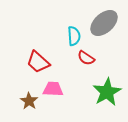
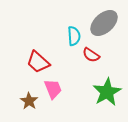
red semicircle: moved 5 px right, 3 px up
pink trapezoid: rotated 65 degrees clockwise
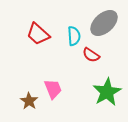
red trapezoid: moved 28 px up
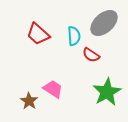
pink trapezoid: rotated 35 degrees counterclockwise
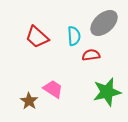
red trapezoid: moved 1 px left, 3 px down
red semicircle: rotated 138 degrees clockwise
green star: rotated 16 degrees clockwise
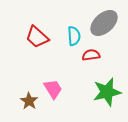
pink trapezoid: rotated 25 degrees clockwise
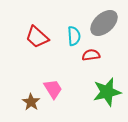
brown star: moved 2 px right, 1 px down
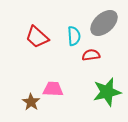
pink trapezoid: rotated 55 degrees counterclockwise
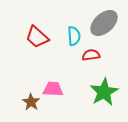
green star: moved 3 px left; rotated 16 degrees counterclockwise
